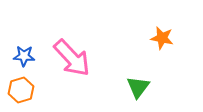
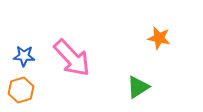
orange star: moved 3 px left
green triangle: rotated 20 degrees clockwise
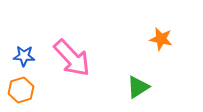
orange star: moved 2 px right, 1 px down
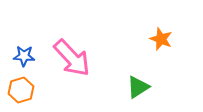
orange star: rotated 10 degrees clockwise
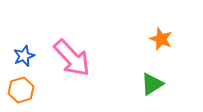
blue star: rotated 25 degrees counterclockwise
green triangle: moved 14 px right, 3 px up
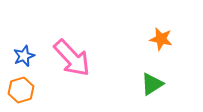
orange star: rotated 10 degrees counterclockwise
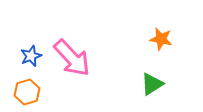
blue star: moved 7 px right
orange hexagon: moved 6 px right, 2 px down
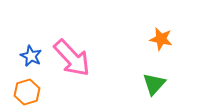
blue star: rotated 25 degrees counterclockwise
green triangle: moved 2 px right; rotated 15 degrees counterclockwise
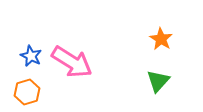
orange star: rotated 20 degrees clockwise
pink arrow: moved 4 px down; rotated 15 degrees counterclockwise
green triangle: moved 4 px right, 3 px up
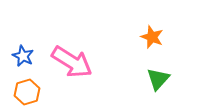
orange star: moved 9 px left, 2 px up; rotated 10 degrees counterclockwise
blue star: moved 8 px left
green triangle: moved 2 px up
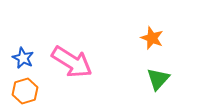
orange star: moved 1 px down
blue star: moved 2 px down
orange hexagon: moved 2 px left, 1 px up
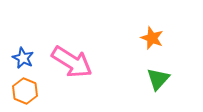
orange hexagon: rotated 20 degrees counterclockwise
